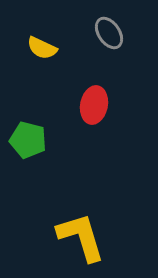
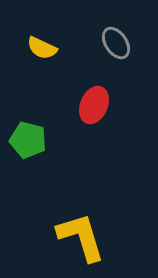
gray ellipse: moved 7 px right, 10 px down
red ellipse: rotated 12 degrees clockwise
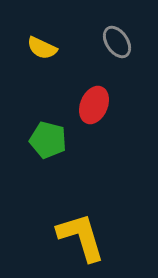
gray ellipse: moved 1 px right, 1 px up
green pentagon: moved 20 px right
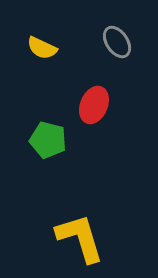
yellow L-shape: moved 1 px left, 1 px down
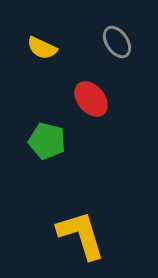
red ellipse: moved 3 px left, 6 px up; rotated 63 degrees counterclockwise
green pentagon: moved 1 px left, 1 px down
yellow L-shape: moved 1 px right, 3 px up
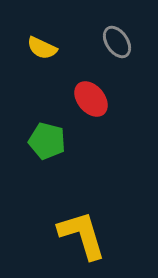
yellow L-shape: moved 1 px right
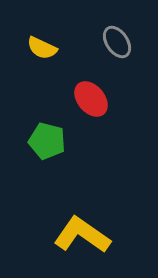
yellow L-shape: rotated 38 degrees counterclockwise
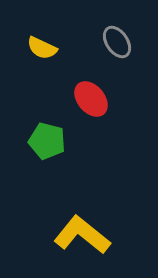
yellow L-shape: rotated 4 degrees clockwise
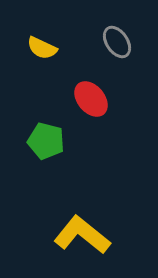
green pentagon: moved 1 px left
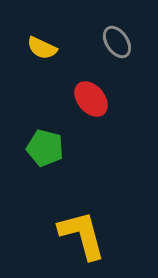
green pentagon: moved 1 px left, 7 px down
yellow L-shape: rotated 36 degrees clockwise
